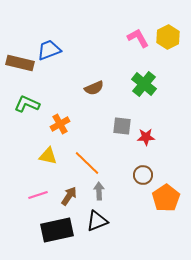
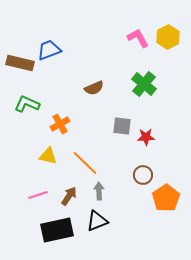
orange line: moved 2 px left
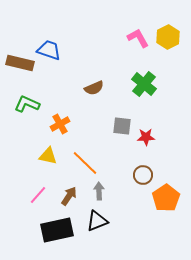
blue trapezoid: rotated 40 degrees clockwise
pink line: rotated 30 degrees counterclockwise
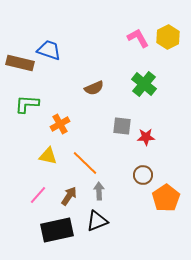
green L-shape: rotated 20 degrees counterclockwise
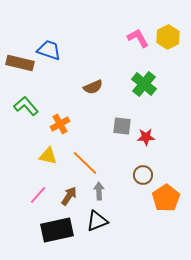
brown semicircle: moved 1 px left, 1 px up
green L-shape: moved 1 px left, 2 px down; rotated 45 degrees clockwise
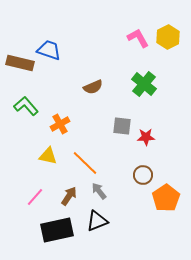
gray arrow: rotated 36 degrees counterclockwise
pink line: moved 3 px left, 2 px down
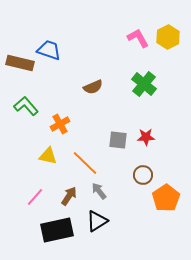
gray square: moved 4 px left, 14 px down
black triangle: rotated 10 degrees counterclockwise
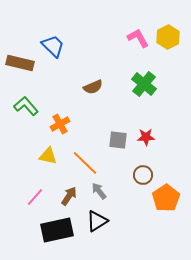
blue trapezoid: moved 4 px right, 4 px up; rotated 25 degrees clockwise
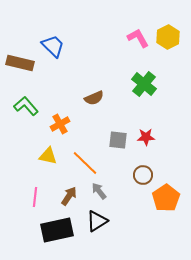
brown semicircle: moved 1 px right, 11 px down
pink line: rotated 36 degrees counterclockwise
